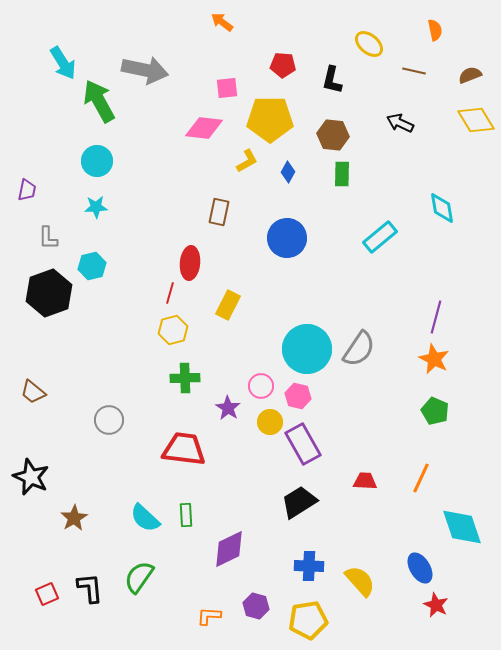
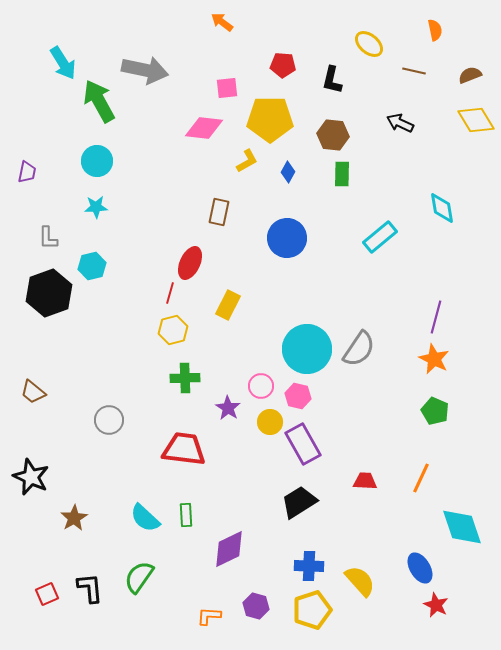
purple trapezoid at (27, 190): moved 18 px up
red ellipse at (190, 263): rotated 20 degrees clockwise
yellow pentagon at (308, 620): moved 4 px right, 10 px up; rotated 9 degrees counterclockwise
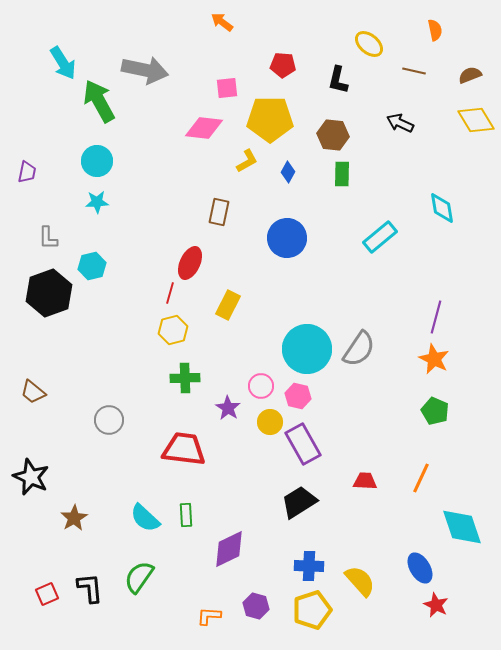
black L-shape at (332, 80): moved 6 px right
cyan star at (96, 207): moved 1 px right, 5 px up
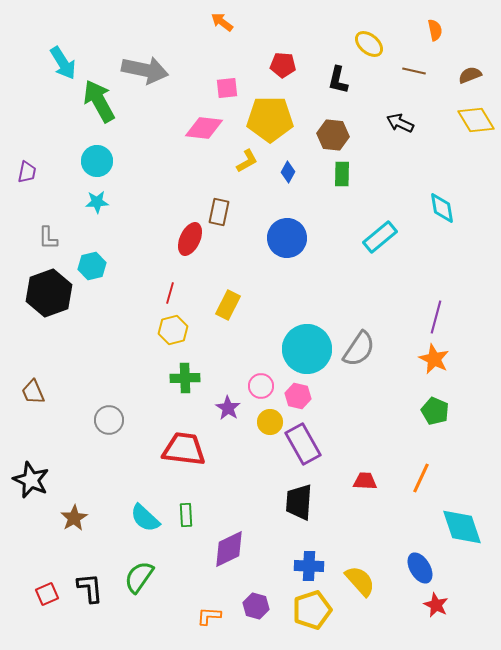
red ellipse at (190, 263): moved 24 px up
brown trapezoid at (33, 392): rotated 28 degrees clockwise
black star at (31, 477): moved 3 px down
black trapezoid at (299, 502): rotated 54 degrees counterclockwise
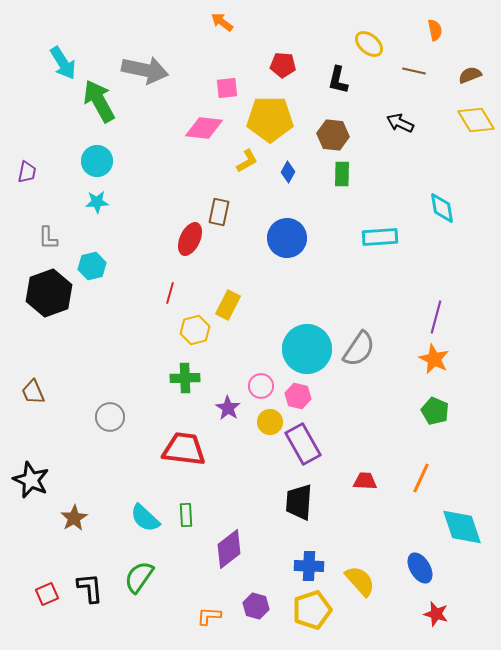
cyan rectangle at (380, 237): rotated 36 degrees clockwise
yellow hexagon at (173, 330): moved 22 px right
gray circle at (109, 420): moved 1 px right, 3 px up
purple diamond at (229, 549): rotated 12 degrees counterclockwise
red star at (436, 605): moved 9 px down; rotated 10 degrees counterclockwise
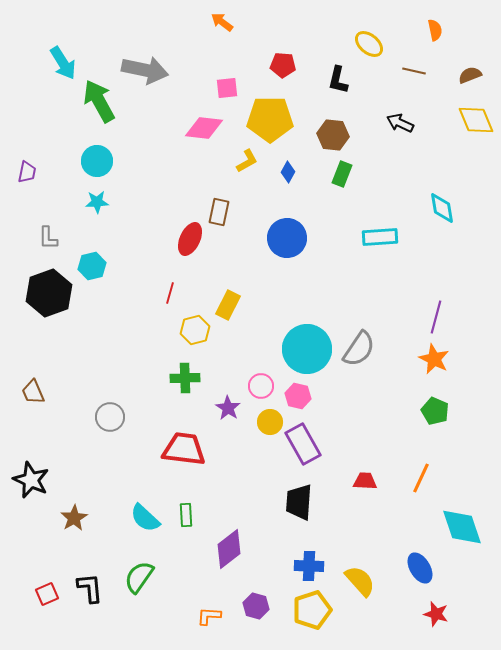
yellow diamond at (476, 120): rotated 9 degrees clockwise
green rectangle at (342, 174): rotated 20 degrees clockwise
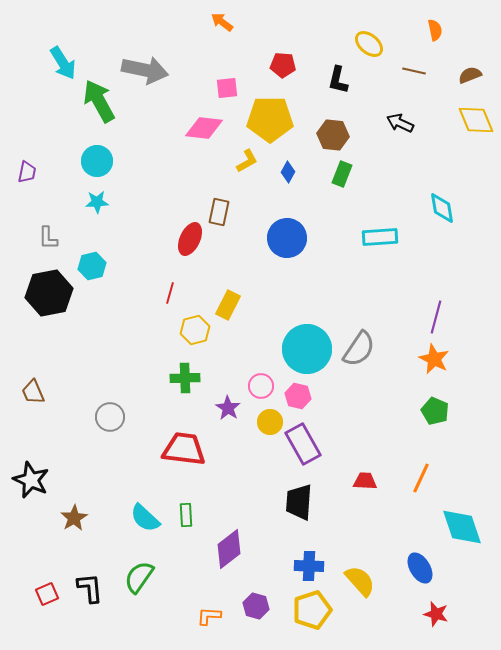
black hexagon at (49, 293): rotated 9 degrees clockwise
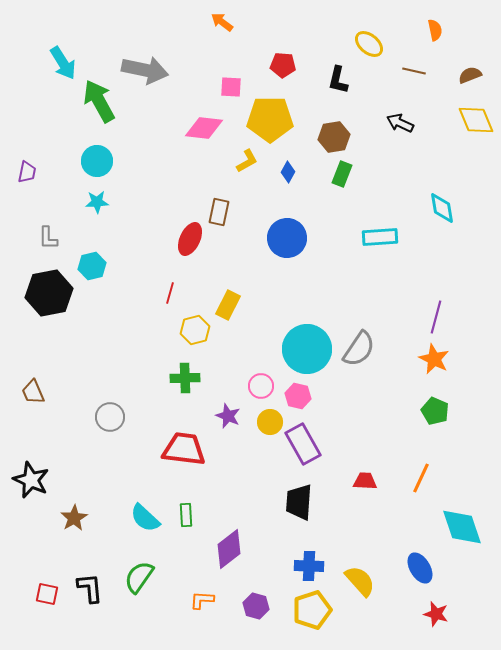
pink square at (227, 88): moved 4 px right, 1 px up; rotated 10 degrees clockwise
brown hexagon at (333, 135): moved 1 px right, 2 px down; rotated 16 degrees counterclockwise
purple star at (228, 408): moved 8 px down; rotated 10 degrees counterclockwise
red square at (47, 594): rotated 35 degrees clockwise
orange L-shape at (209, 616): moved 7 px left, 16 px up
